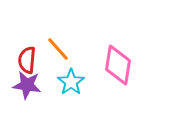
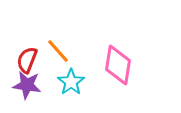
orange line: moved 2 px down
red semicircle: rotated 16 degrees clockwise
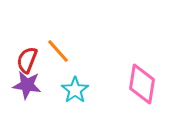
pink diamond: moved 24 px right, 19 px down
cyan star: moved 4 px right, 8 px down
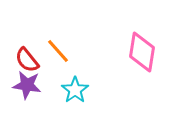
red semicircle: rotated 60 degrees counterclockwise
pink diamond: moved 32 px up
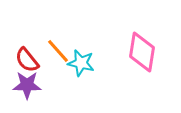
purple star: rotated 8 degrees counterclockwise
cyan star: moved 6 px right, 27 px up; rotated 24 degrees counterclockwise
